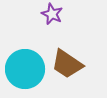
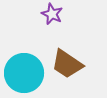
cyan circle: moved 1 px left, 4 px down
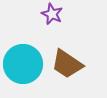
cyan circle: moved 1 px left, 9 px up
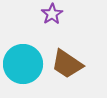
purple star: rotated 15 degrees clockwise
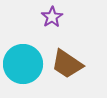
purple star: moved 3 px down
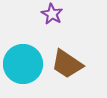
purple star: moved 3 px up; rotated 10 degrees counterclockwise
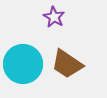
purple star: moved 2 px right, 3 px down
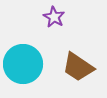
brown trapezoid: moved 11 px right, 3 px down
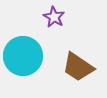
cyan circle: moved 8 px up
